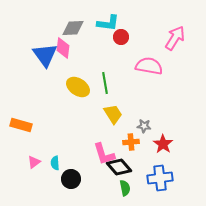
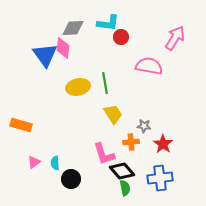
yellow ellipse: rotated 45 degrees counterclockwise
black diamond: moved 3 px right, 4 px down
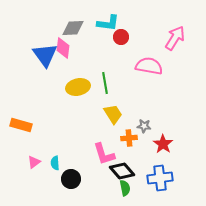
orange cross: moved 2 px left, 4 px up
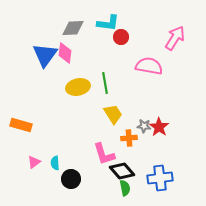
pink diamond: moved 2 px right, 5 px down
blue triangle: rotated 12 degrees clockwise
red star: moved 4 px left, 17 px up
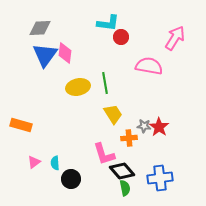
gray diamond: moved 33 px left
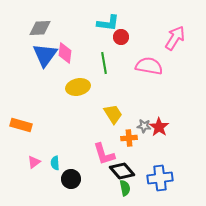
green line: moved 1 px left, 20 px up
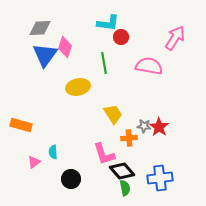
pink diamond: moved 6 px up; rotated 10 degrees clockwise
cyan semicircle: moved 2 px left, 11 px up
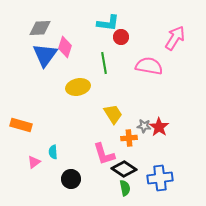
black diamond: moved 2 px right, 2 px up; rotated 15 degrees counterclockwise
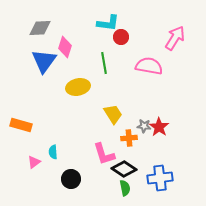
blue triangle: moved 1 px left, 6 px down
